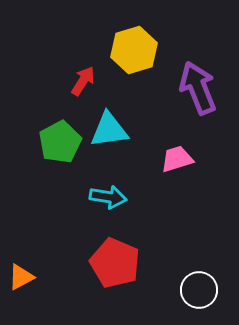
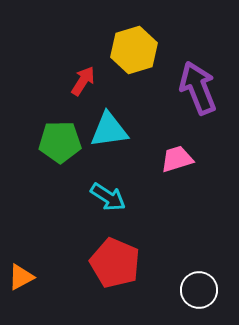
green pentagon: rotated 27 degrees clockwise
cyan arrow: rotated 24 degrees clockwise
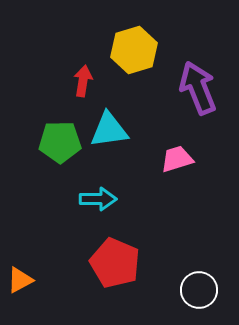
red arrow: rotated 24 degrees counterclockwise
cyan arrow: moved 10 px left, 2 px down; rotated 33 degrees counterclockwise
orange triangle: moved 1 px left, 3 px down
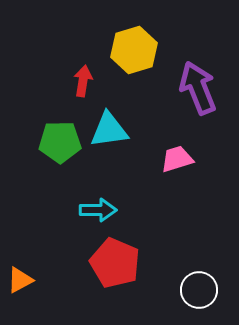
cyan arrow: moved 11 px down
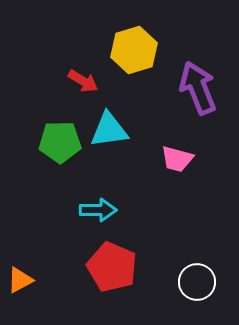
red arrow: rotated 112 degrees clockwise
pink trapezoid: rotated 148 degrees counterclockwise
red pentagon: moved 3 px left, 4 px down
white circle: moved 2 px left, 8 px up
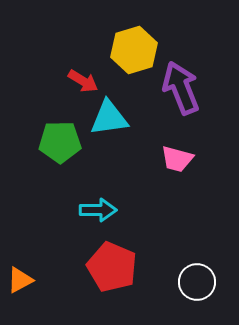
purple arrow: moved 17 px left
cyan triangle: moved 12 px up
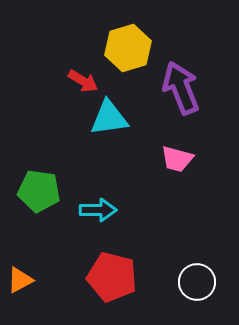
yellow hexagon: moved 6 px left, 2 px up
green pentagon: moved 21 px left, 49 px down; rotated 9 degrees clockwise
red pentagon: moved 10 px down; rotated 9 degrees counterclockwise
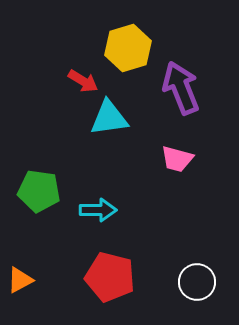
red pentagon: moved 2 px left
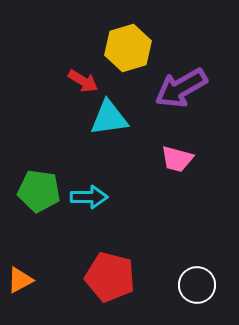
purple arrow: rotated 98 degrees counterclockwise
cyan arrow: moved 9 px left, 13 px up
white circle: moved 3 px down
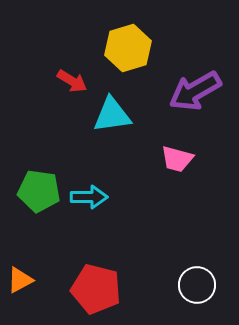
red arrow: moved 11 px left
purple arrow: moved 14 px right, 3 px down
cyan triangle: moved 3 px right, 3 px up
red pentagon: moved 14 px left, 12 px down
